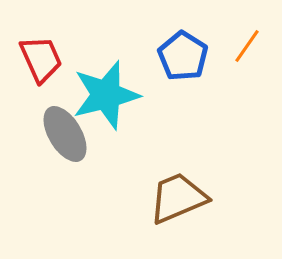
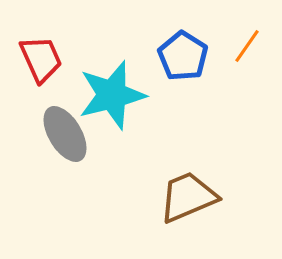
cyan star: moved 6 px right
brown trapezoid: moved 10 px right, 1 px up
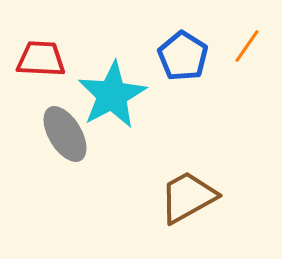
red trapezoid: rotated 63 degrees counterclockwise
cyan star: rotated 14 degrees counterclockwise
brown trapezoid: rotated 6 degrees counterclockwise
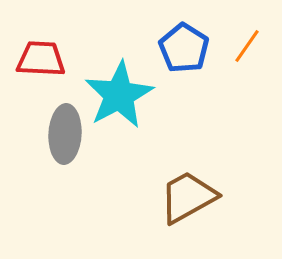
blue pentagon: moved 1 px right, 8 px up
cyan star: moved 7 px right
gray ellipse: rotated 34 degrees clockwise
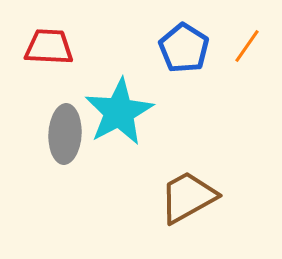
red trapezoid: moved 8 px right, 12 px up
cyan star: moved 17 px down
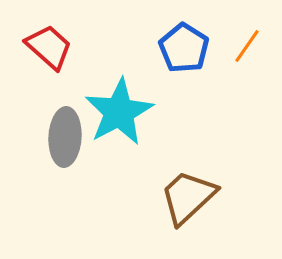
red trapezoid: rotated 39 degrees clockwise
gray ellipse: moved 3 px down
brown trapezoid: rotated 14 degrees counterclockwise
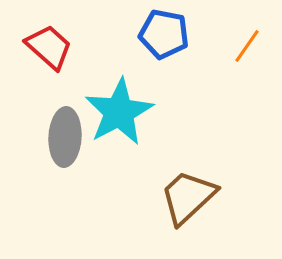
blue pentagon: moved 20 px left, 14 px up; rotated 21 degrees counterclockwise
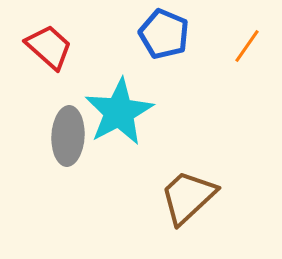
blue pentagon: rotated 12 degrees clockwise
gray ellipse: moved 3 px right, 1 px up
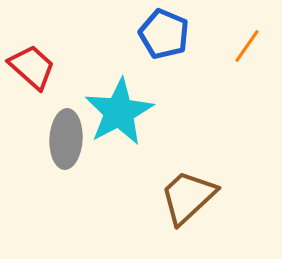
red trapezoid: moved 17 px left, 20 px down
gray ellipse: moved 2 px left, 3 px down
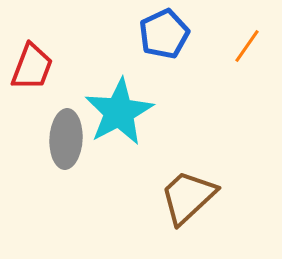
blue pentagon: rotated 24 degrees clockwise
red trapezoid: rotated 69 degrees clockwise
